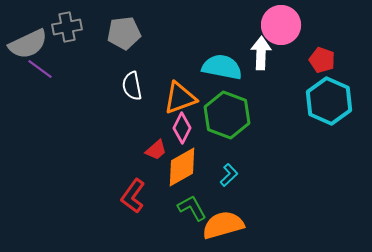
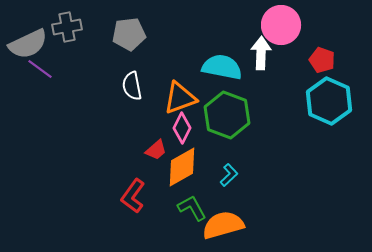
gray pentagon: moved 5 px right, 1 px down
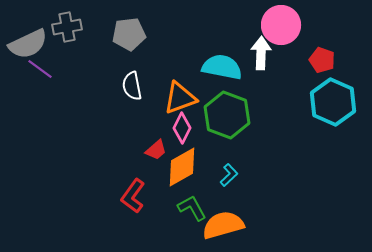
cyan hexagon: moved 4 px right, 1 px down
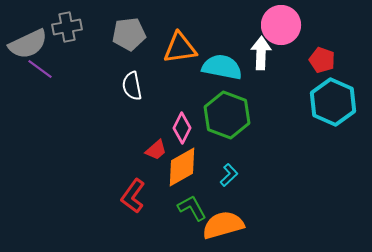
orange triangle: moved 50 px up; rotated 12 degrees clockwise
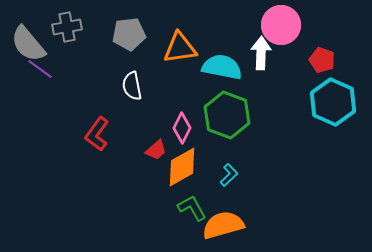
gray semicircle: rotated 75 degrees clockwise
red L-shape: moved 36 px left, 62 px up
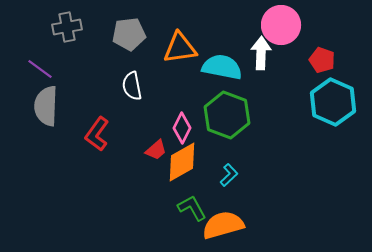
gray semicircle: moved 18 px right, 62 px down; rotated 42 degrees clockwise
orange diamond: moved 5 px up
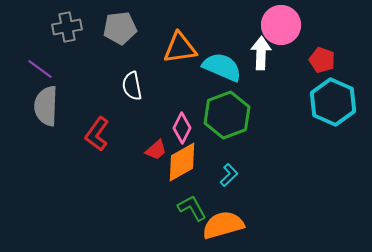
gray pentagon: moved 9 px left, 6 px up
cyan semicircle: rotated 12 degrees clockwise
green hexagon: rotated 18 degrees clockwise
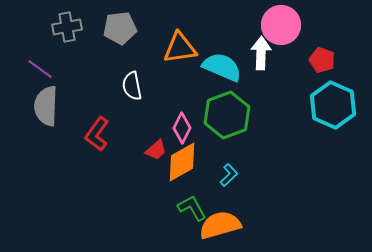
cyan hexagon: moved 3 px down
orange semicircle: moved 3 px left
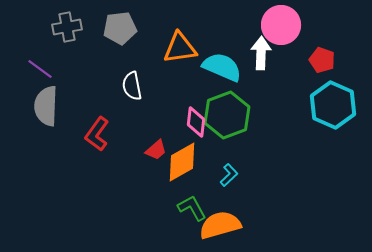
pink diamond: moved 14 px right, 6 px up; rotated 20 degrees counterclockwise
